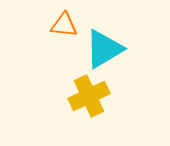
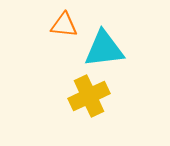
cyan triangle: rotated 24 degrees clockwise
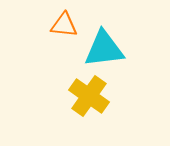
yellow cross: rotated 30 degrees counterclockwise
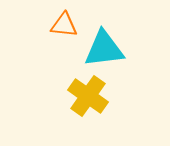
yellow cross: moved 1 px left
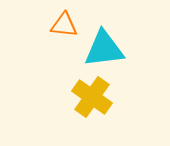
yellow cross: moved 4 px right, 1 px down
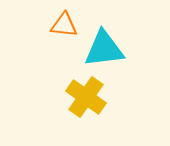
yellow cross: moved 6 px left
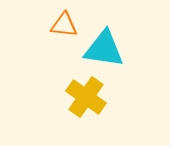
cyan triangle: rotated 15 degrees clockwise
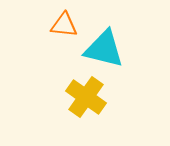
cyan triangle: rotated 6 degrees clockwise
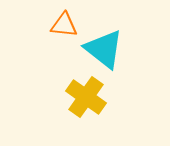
cyan triangle: rotated 24 degrees clockwise
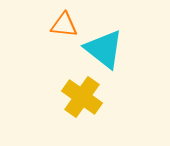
yellow cross: moved 4 px left
